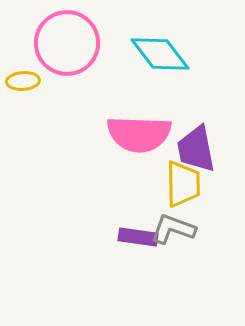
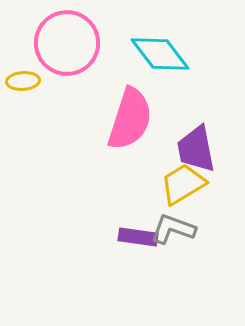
pink semicircle: moved 9 px left, 15 px up; rotated 74 degrees counterclockwise
yellow trapezoid: rotated 120 degrees counterclockwise
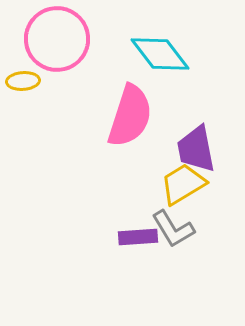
pink circle: moved 10 px left, 4 px up
pink semicircle: moved 3 px up
gray L-shape: rotated 141 degrees counterclockwise
purple rectangle: rotated 12 degrees counterclockwise
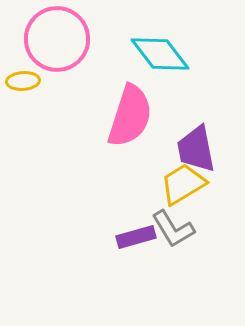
purple rectangle: moved 2 px left; rotated 12 degrees counterclockwise
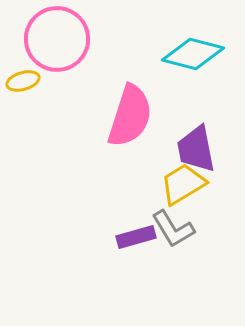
cyan diamond: moved 33 px right; rotated 38 degrees counterclockwise
yellow ellipse: rotated 12 degrees counterclockwise
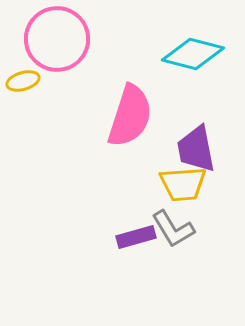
yellow trapezoid: rotated 153 degrees counterclockwise
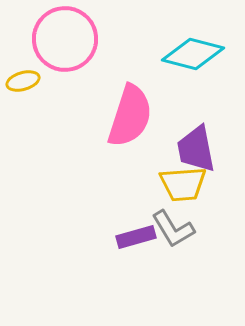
pink circle: moved 8 px right
